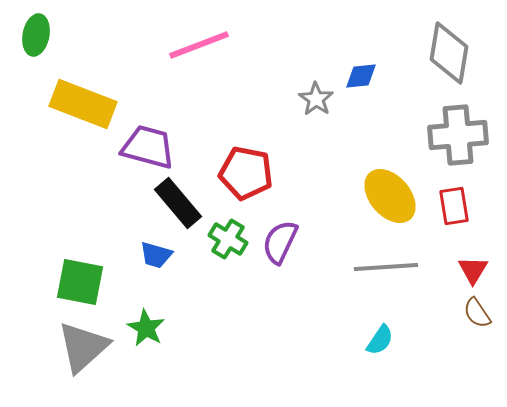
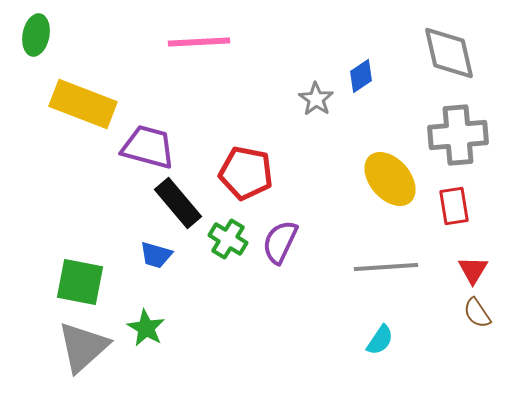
pink line: moved 3 px up; rotated 18 degrees clockwise
gray diamond: rotated 22 degrees counterclockwise
blue diamond: rotated 28 degrees counterclockwise
yellow ellipse: moved 17 px up
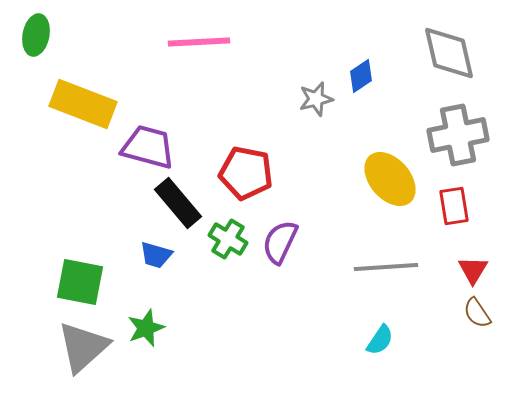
gray star: rotated 24 degrees clockwise
gray cross: rotated 6 degrees counterclockwise
green star: rotated 21 degrees clockwise
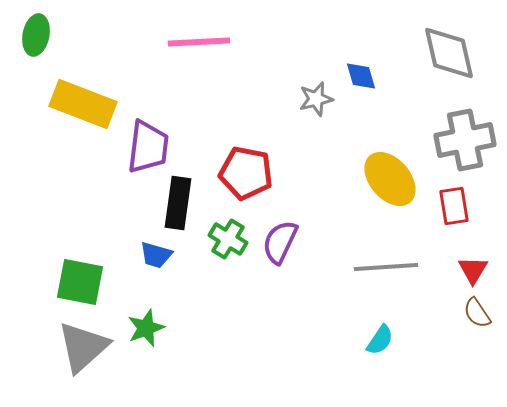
blue diamond: rotated 72 degrees counterclockwise
gray cross: moved 7 px right, 5 px down
purple trapezoid: rotated 82 degrees clockwise
black rectangle: rotated 48 degrees clockwise
